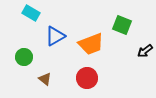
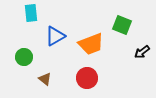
cyan rectangle: rotated 54 degrees clockwise
black arrow: moved 3 px left, 1 px down
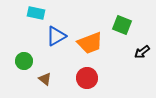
cyan rectangle: moved 5 px right; rotated 72 degrees counterclockwise
blue triangle: moved 1 px right
orange trapezoid: moved 1 px left, 1 px up
green circle: moved 4 px down
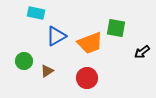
green square: moved 6 px left, 3 px down; rotated 12 degrees counterclockwise
brown triangle: moved 2 px right, 8 px up; rotated 48 degrees clockwise
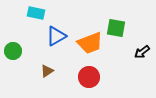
green circle: moved 11 px left, 10 px up
red circle: moved 2 px right, 1 px up
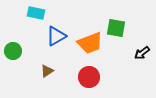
black arrow: moved 1 px down
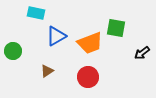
red circle: moved 1 px left
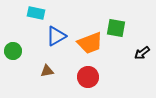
brown triangle: rotated 24 degrees clockwise
